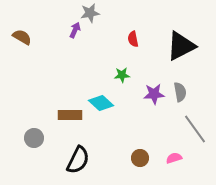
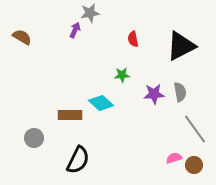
brown circle: moved 54 px right, 7 px down
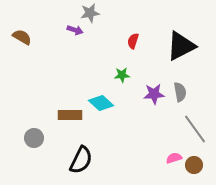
purple arrow: rotated 84 degrees clockwise
red semicircle: moved 2 px down; rotated 28 degrees clockwise
black semicircle: moved 3 px right
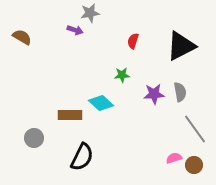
black semicircle: moved 1 px right, 3 px up
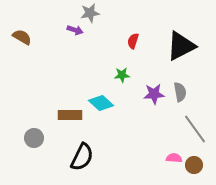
pink semicircle: rotated 21 degrees clockwise
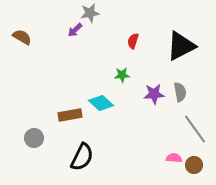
purple arrow: rotated 119 degrees clockwise
brown rectangle: rotated 10 degrees counterclockwise
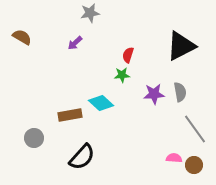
purple arrow: moved 13 px down
red semicircle: moved 5 px left, 14 px down
black semicircle: rotated 16 degrees clockwise
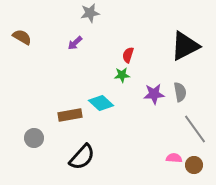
black triangle: moved 4 px right
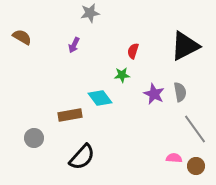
purple arrow: moved 1 px left, 2 px down; rotated 21 degrees counterclockwise
red semicircle: moved 5 px right, 4 px up
purple star: rotated 30 degrees clockwise
cyan diamond: moved 1 px left, 5 px up; rotated 10 degrees clockwise
brown circle: moved 2 px right, 1 px down
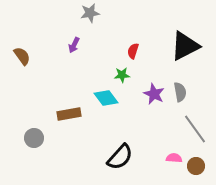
brown semicircle: moved 19 px down; rotated 24 degrees clockwise
cyan diamond: moved 6 px right
brown rectangle: moved 1 px left, 1 px up
black semicircle: moved 38 px right
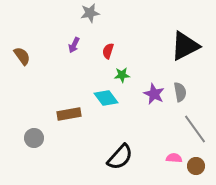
red semicircle: moved 25 px left
